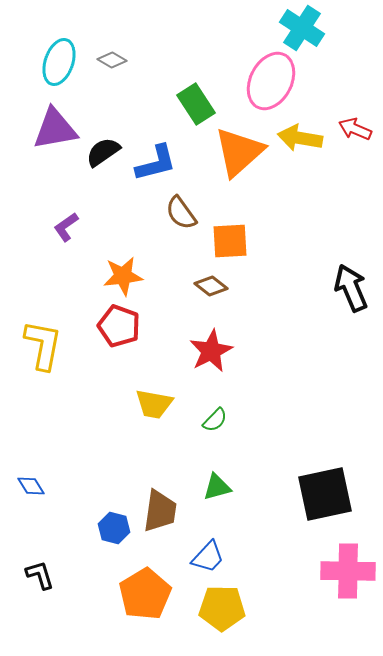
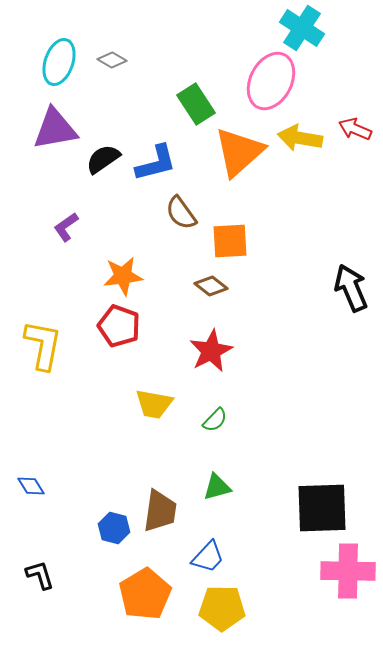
black semicircle: moved 7 px down
black square: moved 3 px left, 14 px down; rotated 10 degrees clockwise
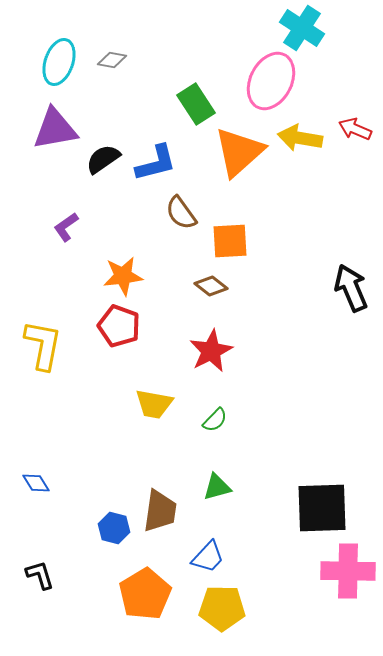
gray diamond: rotated 20 degrees counterclockwise
blue diamond: moved 5 px right, 3 px up
